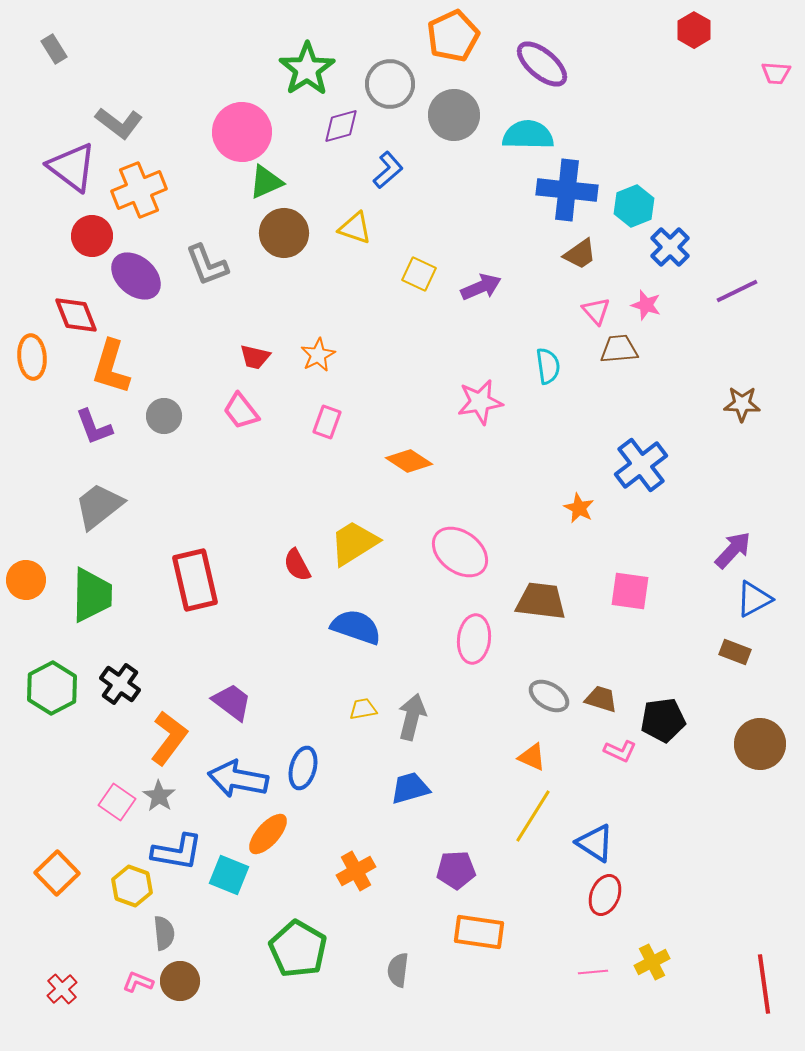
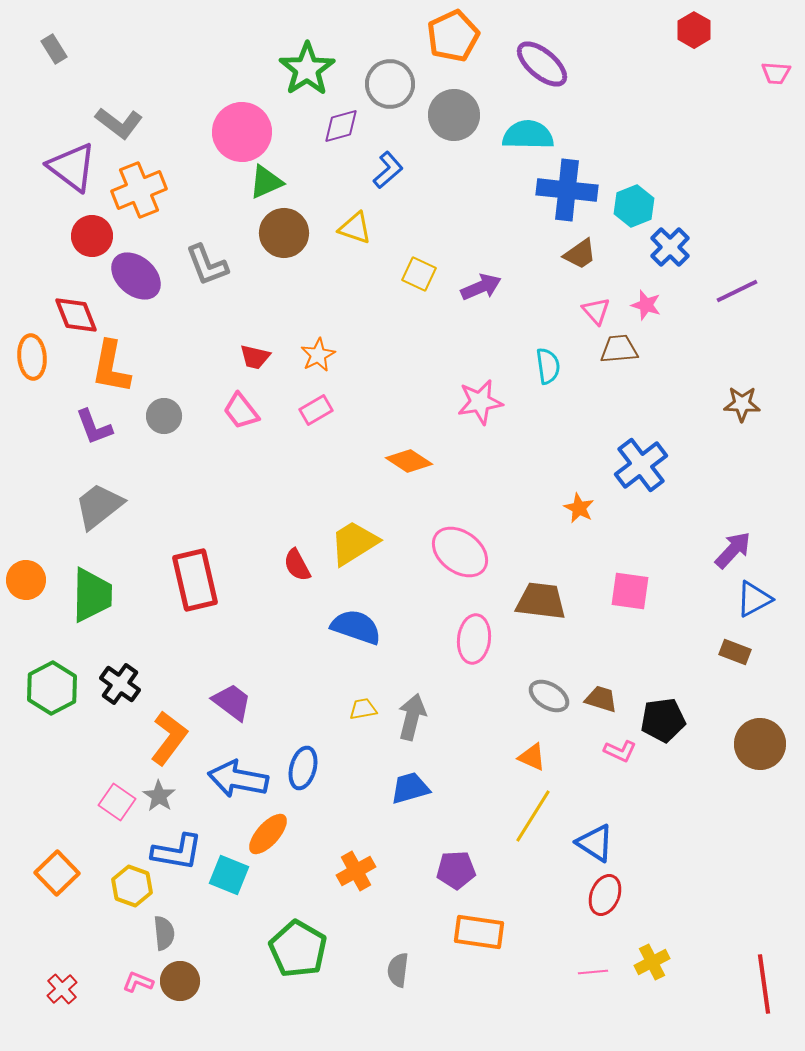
orange L-shape at (111, 367): rotated 6 degrees counterclockwise
pink rectangle at (327, 422): moved 11 px left, 12 px up; rotated 40 degrees clockwise
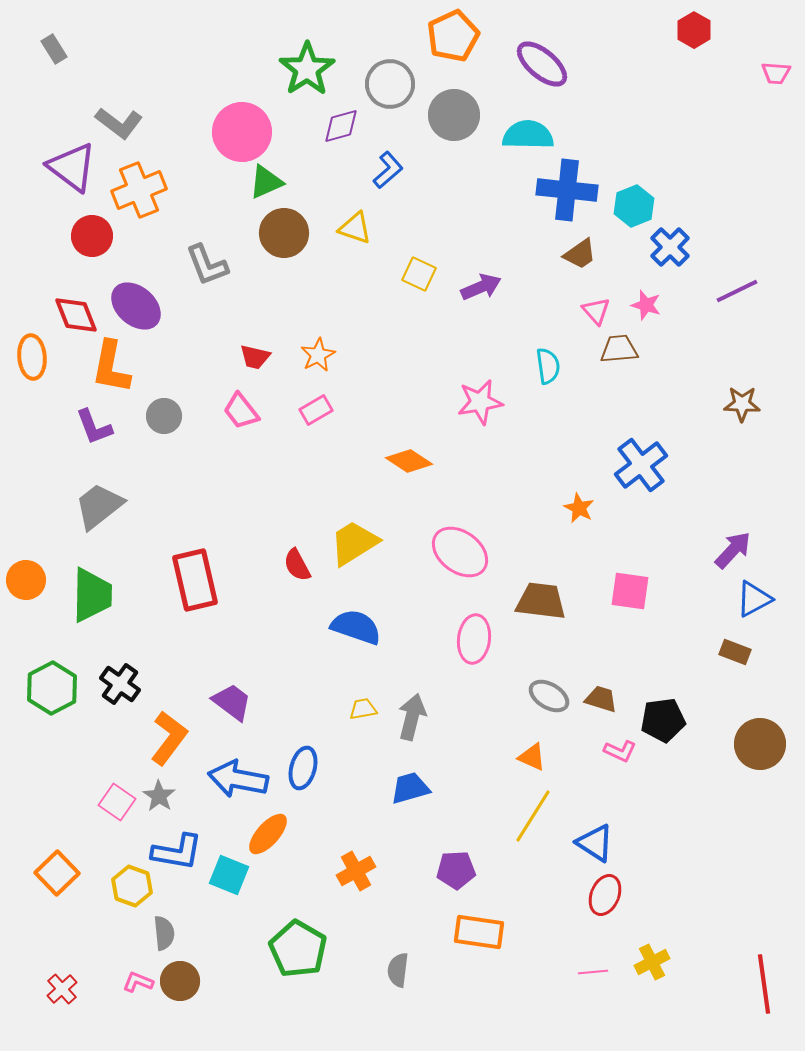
purple ellipse at (136, 276): moved 30 px down
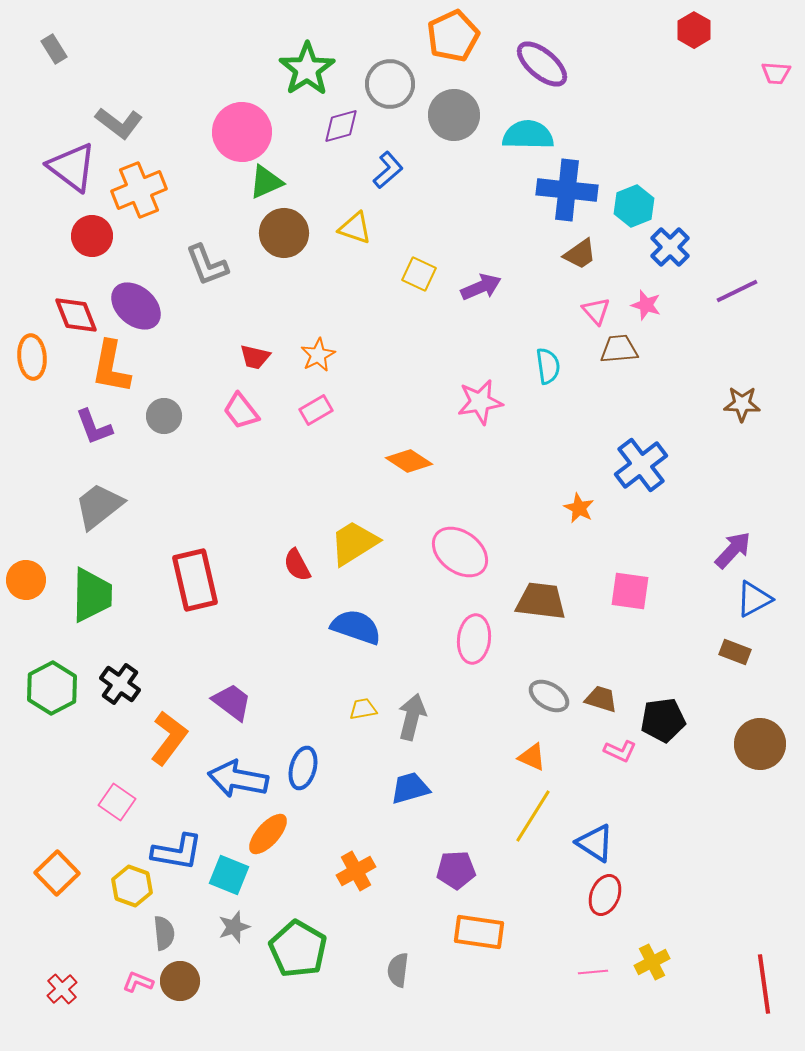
gray star at (159, 796): moved 75 px right, 131 px down; rotated 20 degrees clockwise
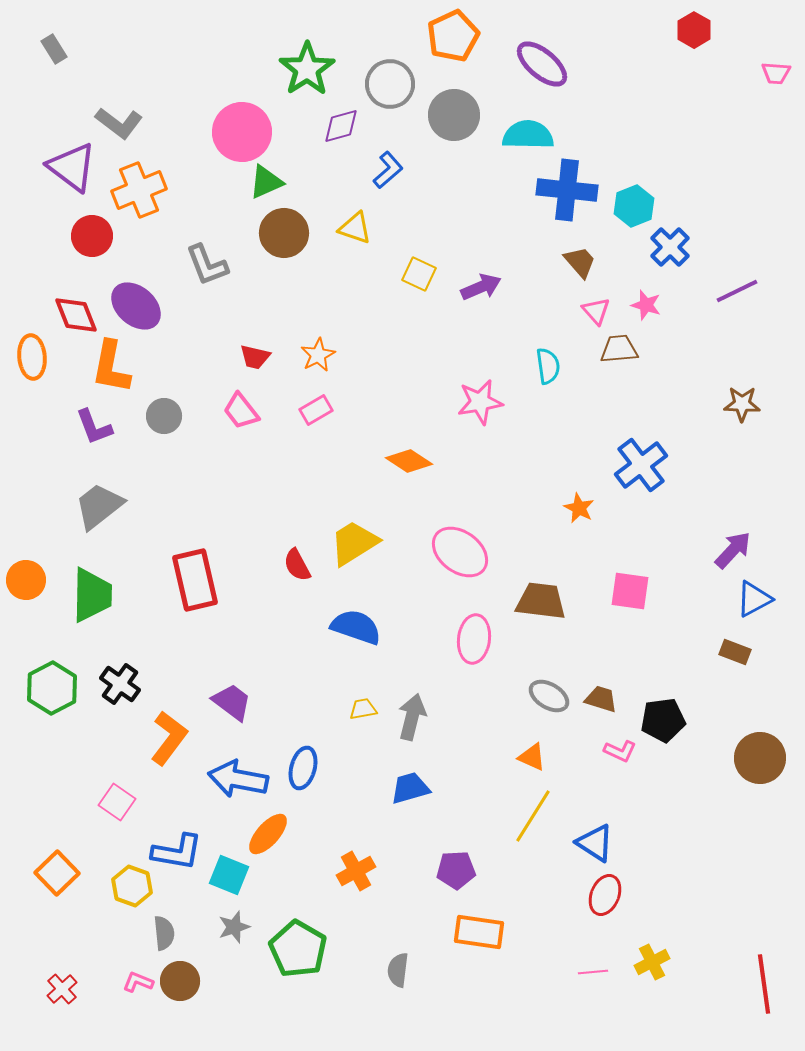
brown trapezoid at (580, 254): moved 8 px down; rotated 96 degrees counterclockwise
brown circle at (760, 744): moved 14 px down
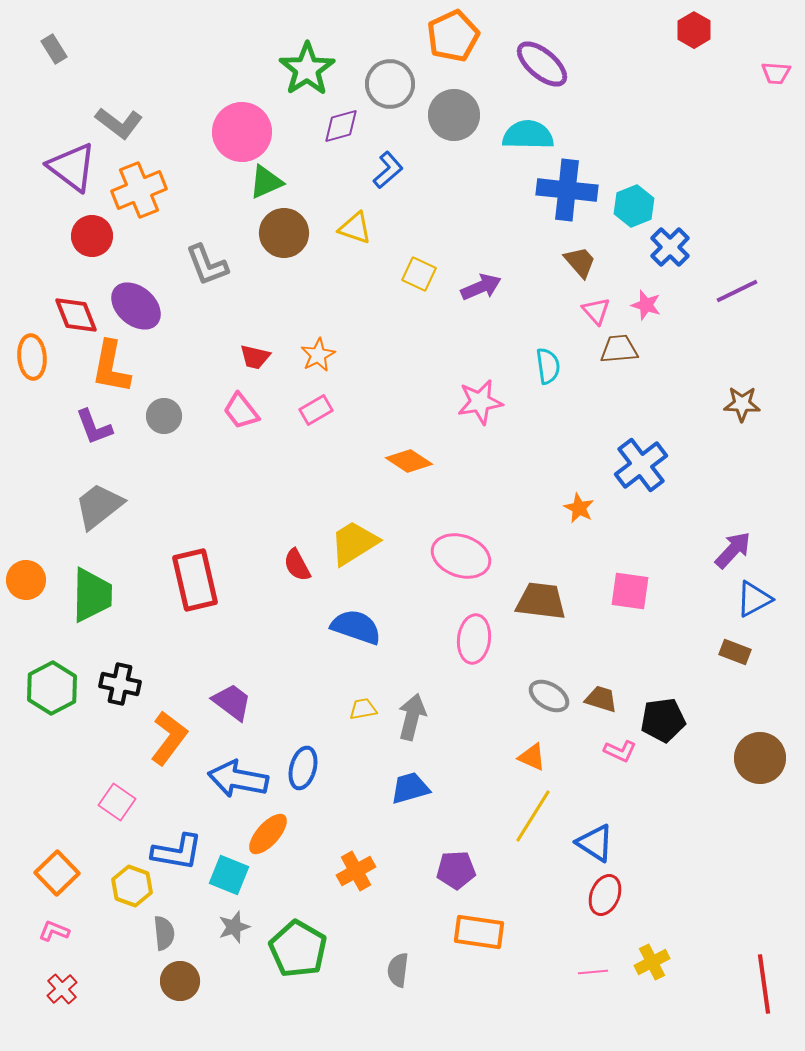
pink ellipse at (460, 552): moved 1 px right, 4 px down; rotated 18 degrees counterclockwise
black cross at (120, 684): rotated 24 degrees counterclockwise
pink L-shape at (138, 982): moved 84 px left, 51 px up
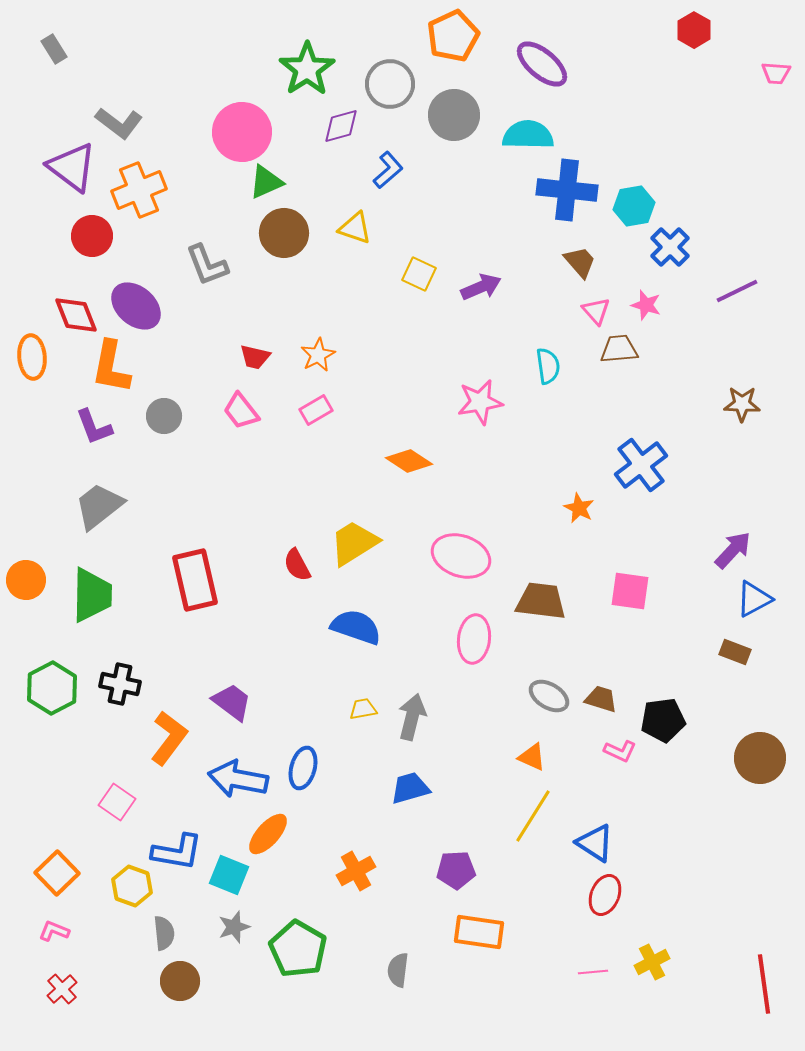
cyan hexagon at (634, 206): rotated 12 degrees clockwise
